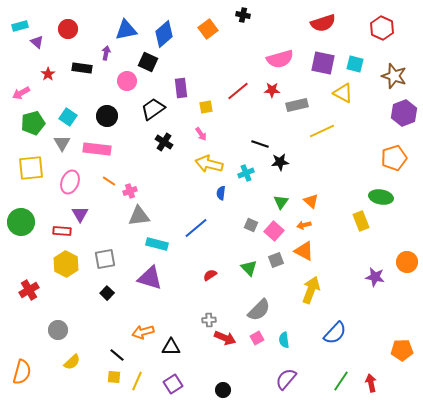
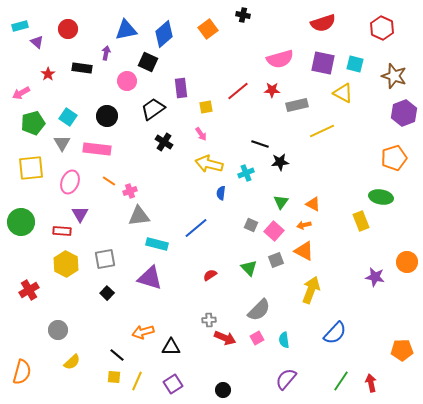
orange triangle at (311, 201): moved 2 px right, 3 px down; rotated 14 degrees counterclockwise
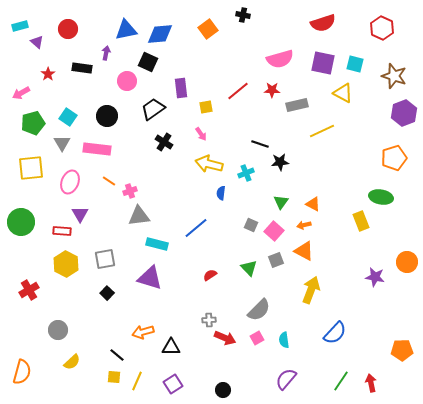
blue diamond at (164, 34): moved 4 px left; rotated 36 degrees clockwise
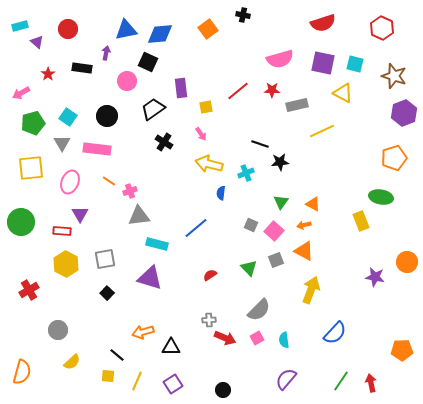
yellow square at (114, 377): moved 6 px left, 1 px up
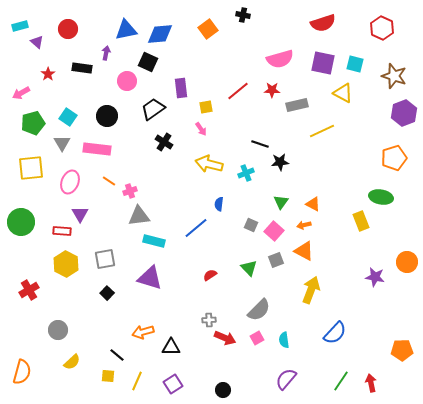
pink arrow at (201, 134): moved 5 px up
blue semicircle at (221, 193): moved 2 px left, 11 px down
cyan rectangle at (157, 244): moved 3 px left, 3 px up
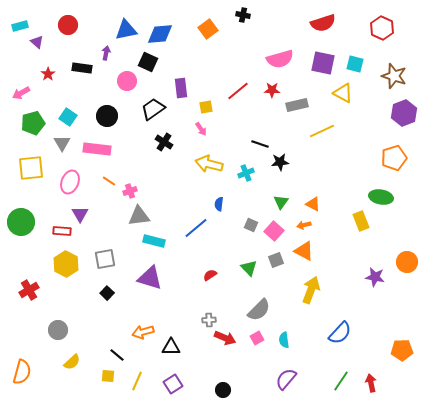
red circle at (68, 29): moved 4 px up
blue semicircle at (335, 333): moved 5 px right
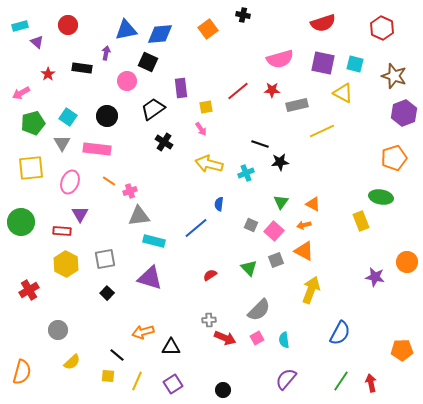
blue semicircle at (340, 333): rotated 15 degrees counterclockwise
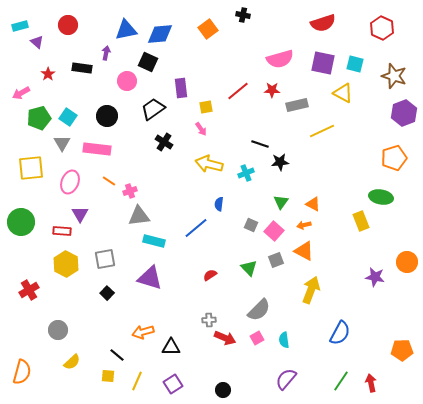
green pentagon at (33, 123): moved 6 px right, 5 px up
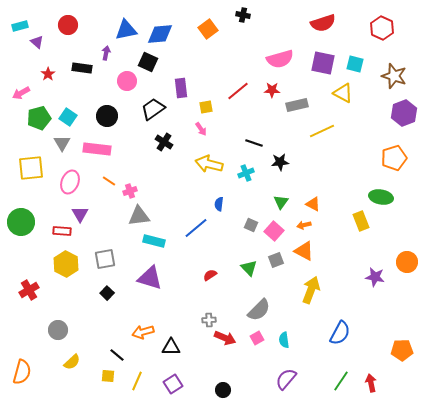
black line at (260, 144): moved 6 px left, 1 px up
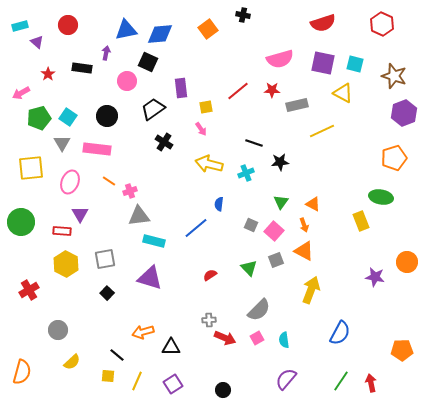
red hexagon at (382, 28): moved 4 px up
orange arrow at (304, 225): rotated 96 degrees counterclockwise
